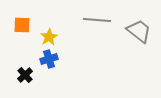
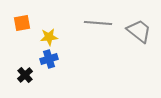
gray line: moved 1 px right, 3 px down
orange square: moved 2 px up; rotated 12 degrees counterclockwise
yellow star: rotated 24 degrees clockwise
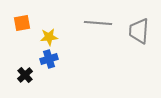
gray trapezoid: rotated 124 degrees counterclockwise
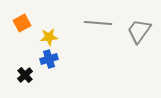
orange square: rotated 18 degrees counterclockwise
gray trapezoid: rotated 32 degrees clockwise
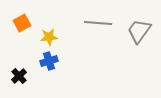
blue cross: moved 2 px down
black cross: moved 6 px left, 1 px down
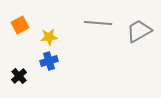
orange square: moved 2 px left, 2 px down
gray trapezoid: rotated 24 degrees clockwise
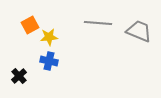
orange square: moved 10 px right
gray trapezoid: rotated 52 degrees clockwise
blue cross: rotated 30 degrees clockwise
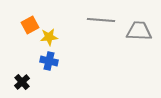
gray line: moved 3 px right, 3 px up
gray trapezoid: rotated 20 degrees counterclockwise
black cross: moved 3 px right, 6 px down
